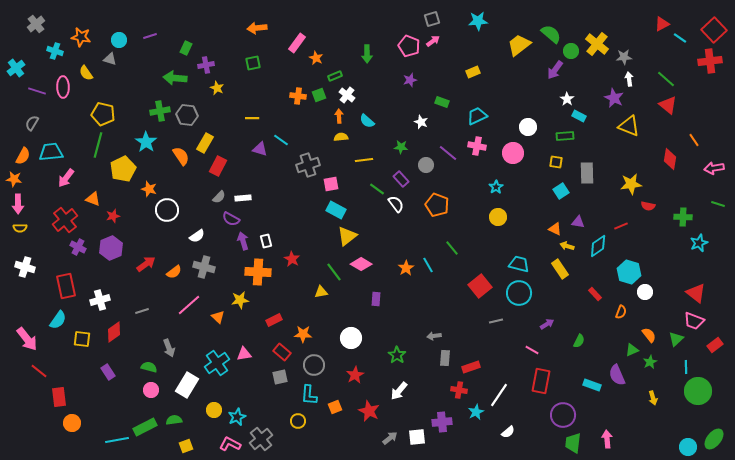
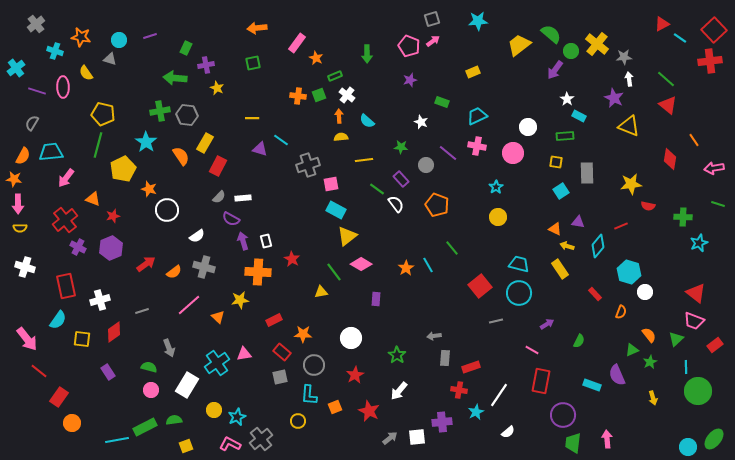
cyan diamond at (598, 246): rotated 15 degrees counterclockwise
red rectangle at (59, 397): rotated 42 degrees clockwise
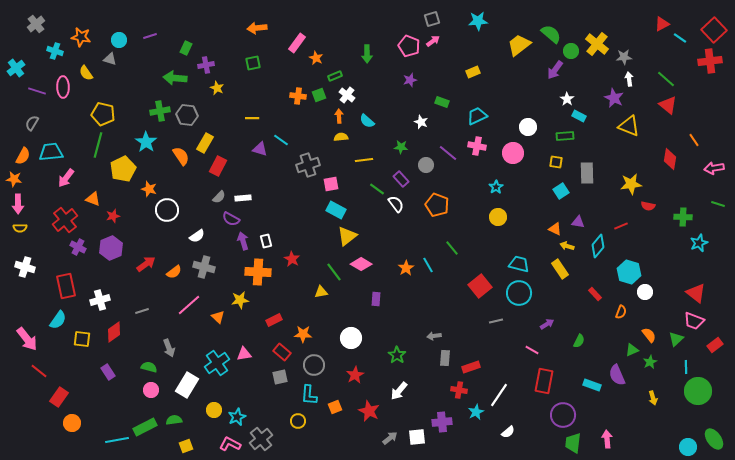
red rectangle at (541, 381): moved 3 px right
green ellipse at (714, 439): rotated 75 degrees counterclockwise
